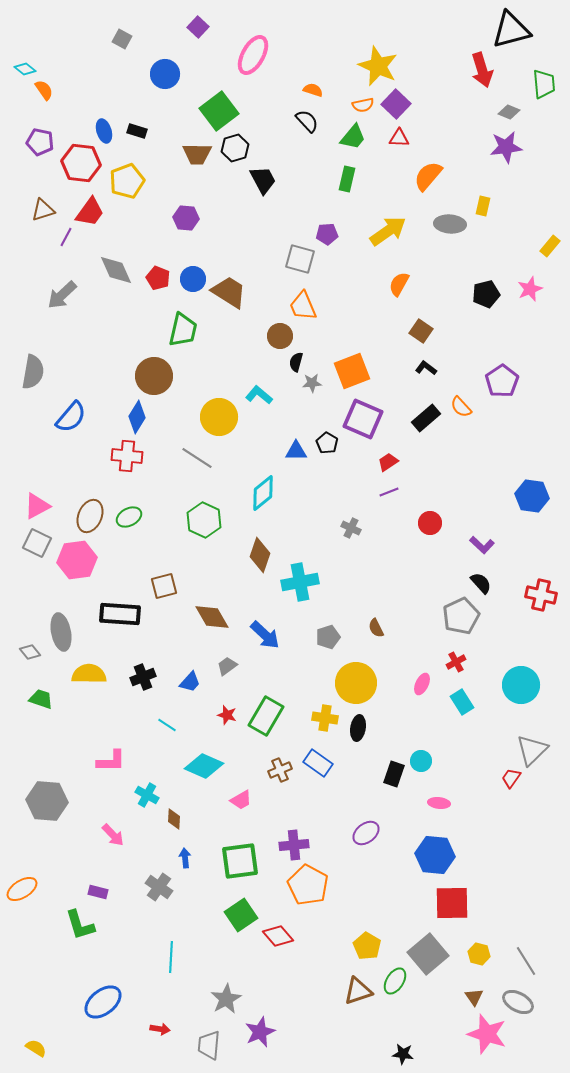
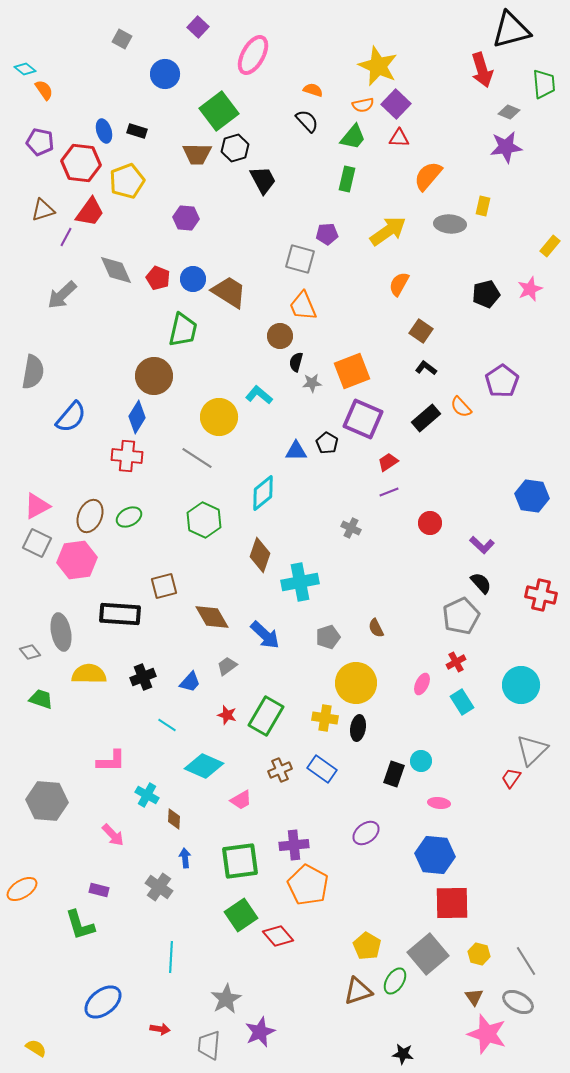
blue rectangle at (318, 763): moved 4 px right, 6 px down
purple rectangle at (98, 892): moved 1 px right, 2 px up
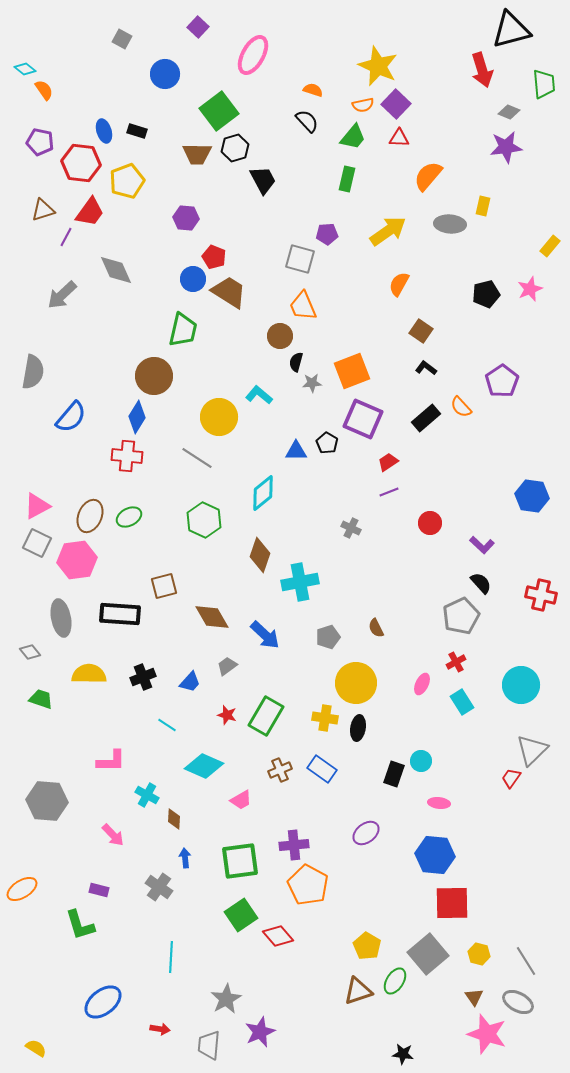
red pentagon at (158, 278): moved 56 px right, 21 px up
gray ellipse at (61, 632): moved 14 px up
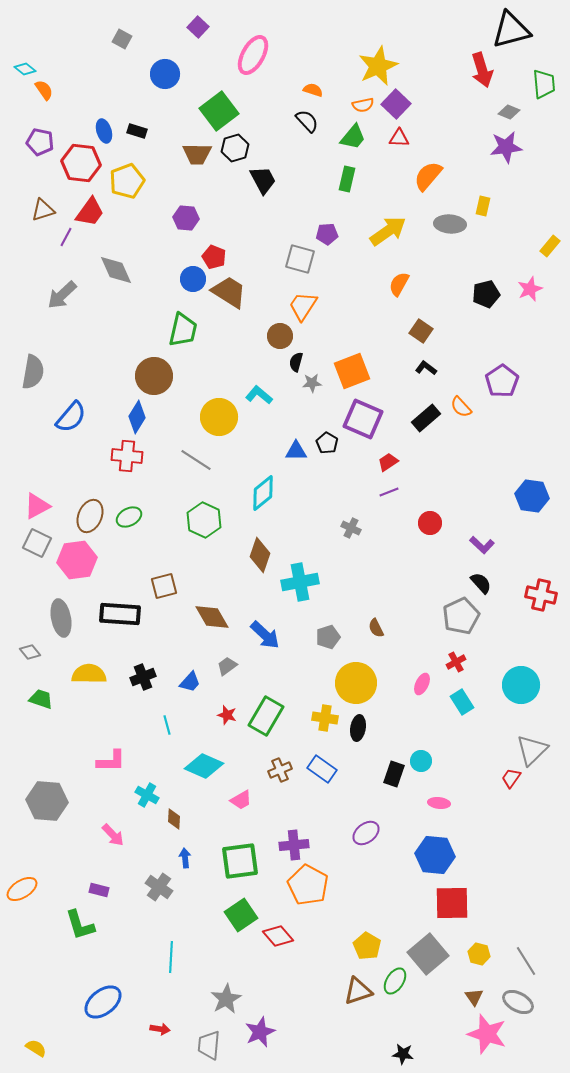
yellow star at (378, 66): rotated 24 degrees clockwise
orange trapezoid at (303, 306): rotated 56 degrees clockwise
gray line at (197, 458): moved 1 px left, 2 px down
cyan line at (167, 725): rotated 42 degrees clockwise
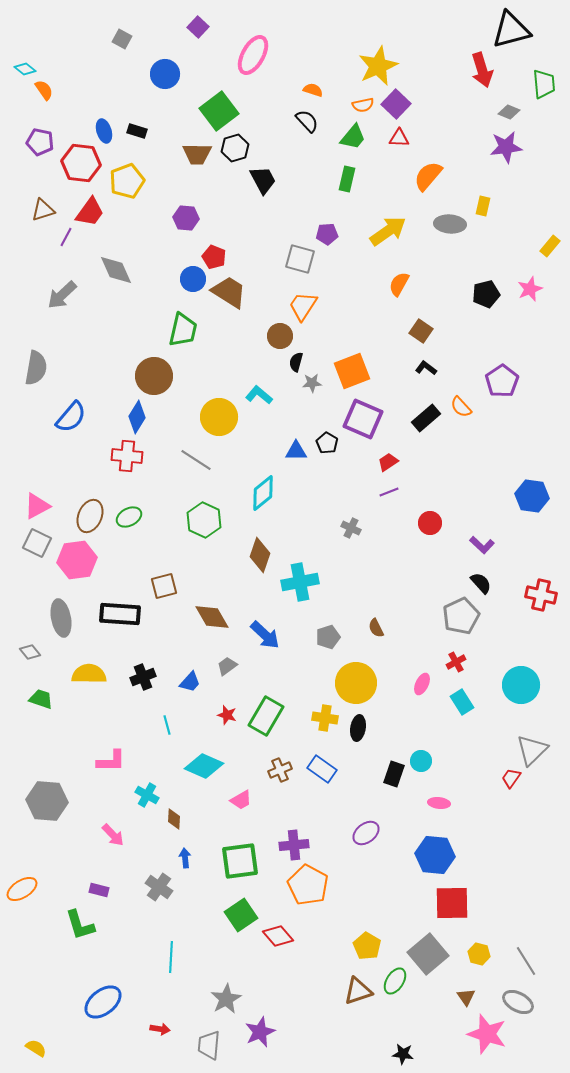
gray semicircle at (33, 372): moved 3 px right, 4 px up
brown triangle at (474, 997): moved 8 px left
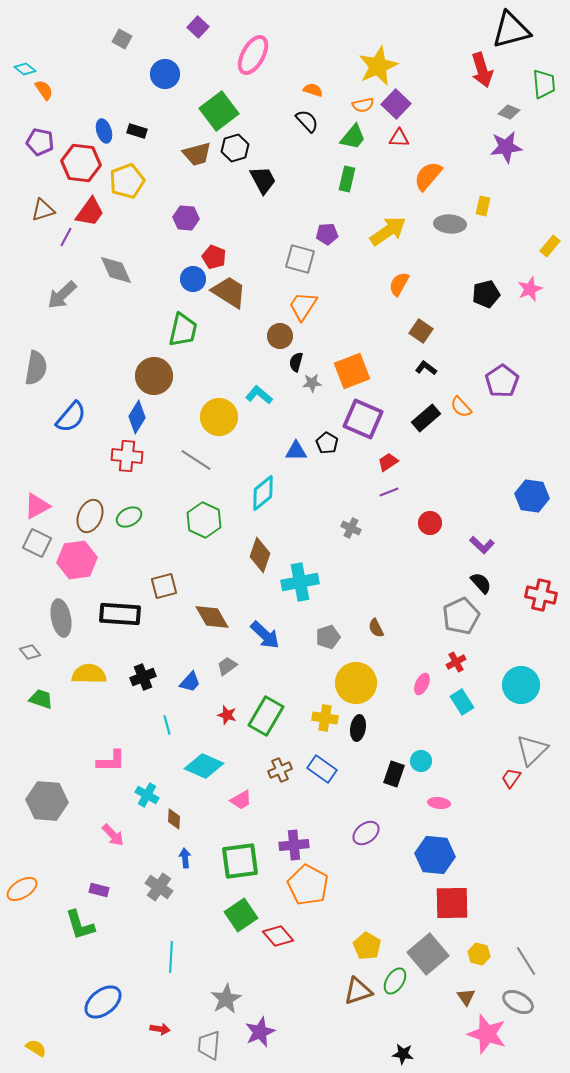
brown trapezoid at (197, 154): rotated 16 degrees counterclockwise
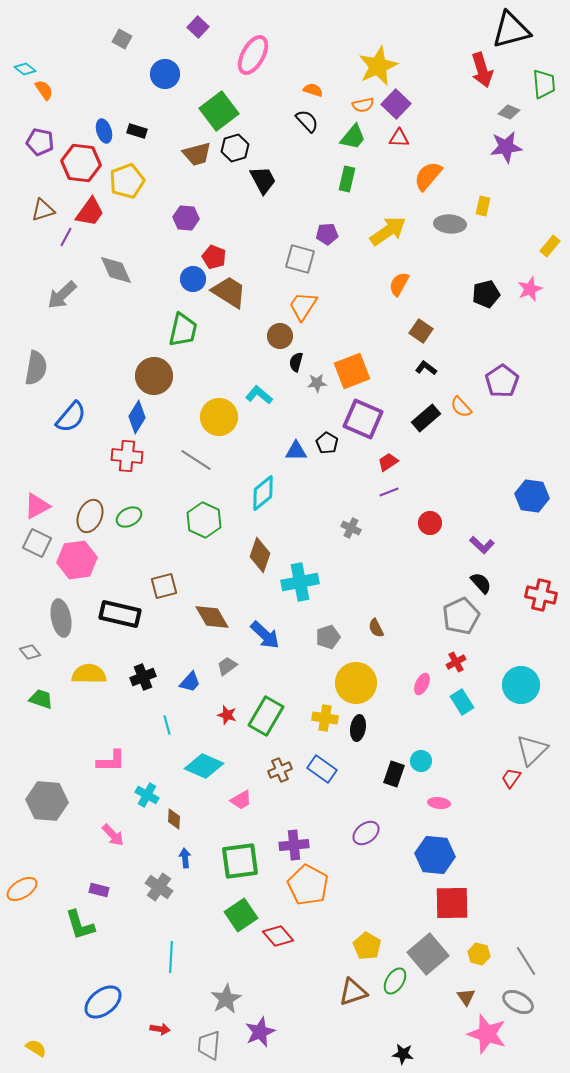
gray star at (312, 383): moved 5 px right
black rectangle at (120, 614): rotated 9 degrees clockwise
brown triangle at (358, 991): moved 5 px left, 1 px down
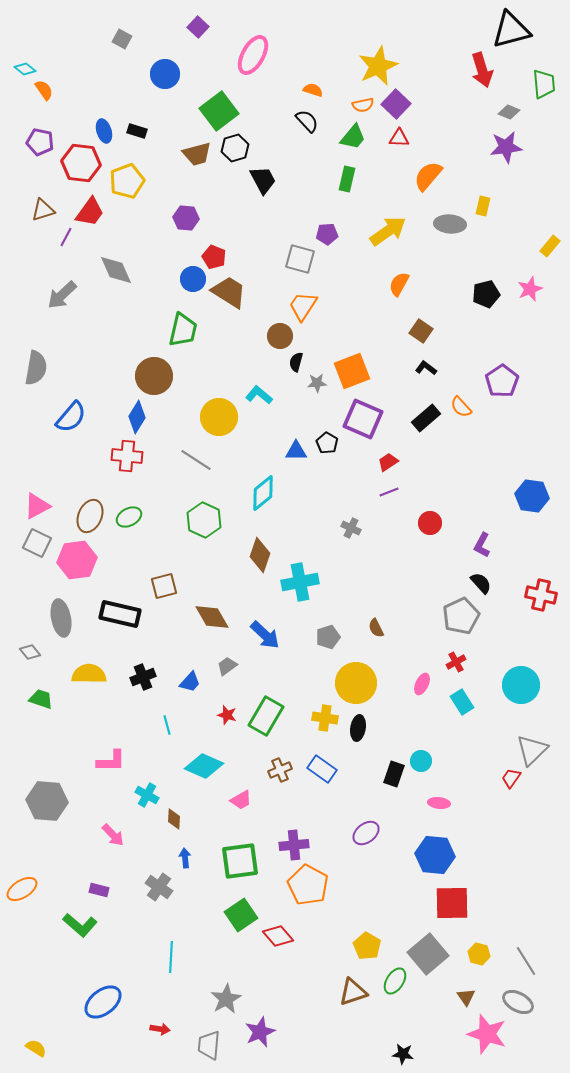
purple L-shape at (482, 545): rotated 75 degrees clockwise
green L-shape at (80, 925): rotated 32 degrees counterclockwise
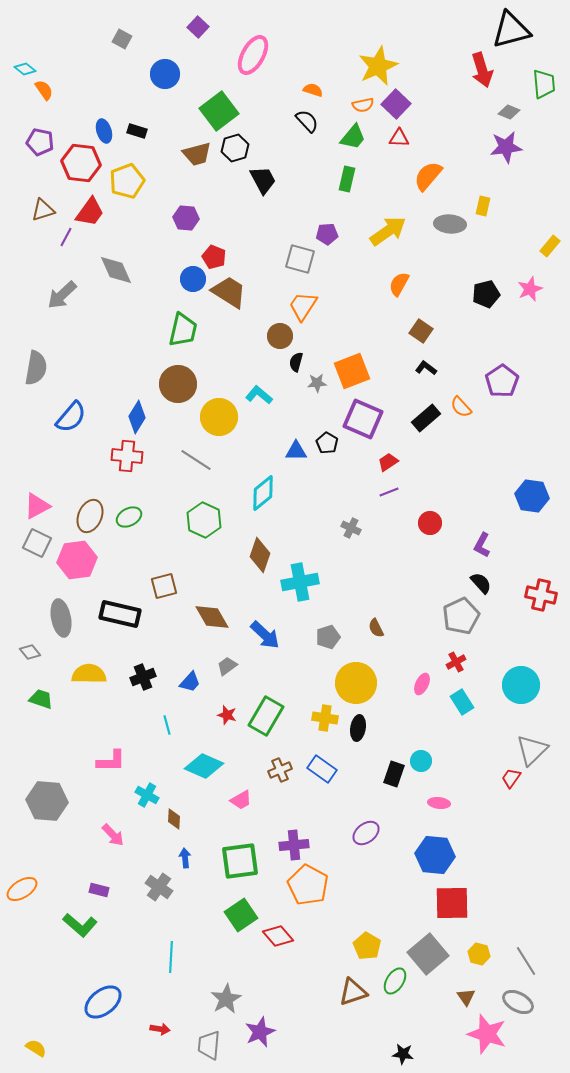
brown circle at (154, 376): moved 24 px right, 8 px down
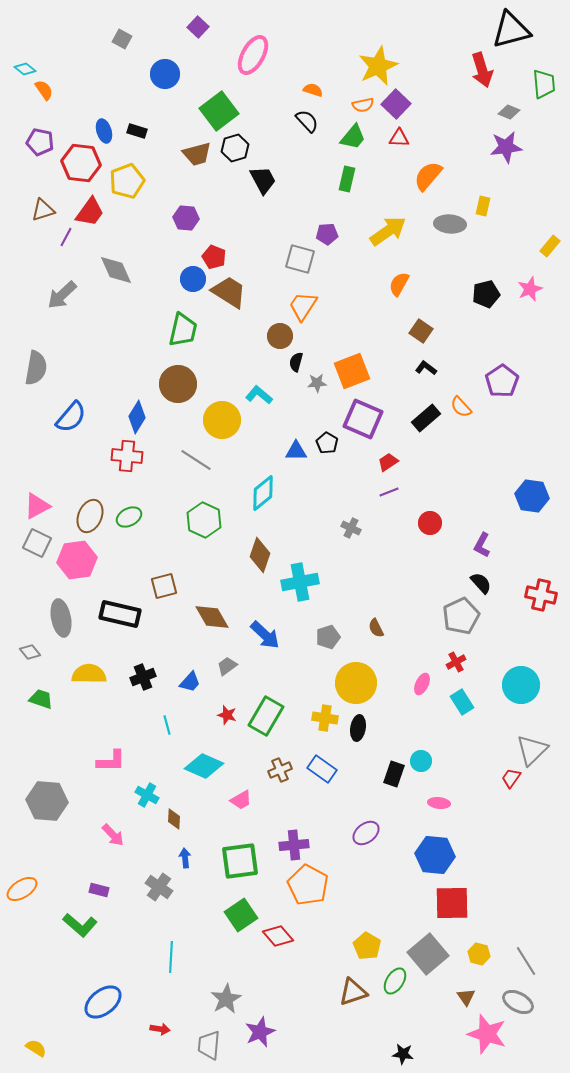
yellow circle at (219, 417): moved 3 px right, 3 px down
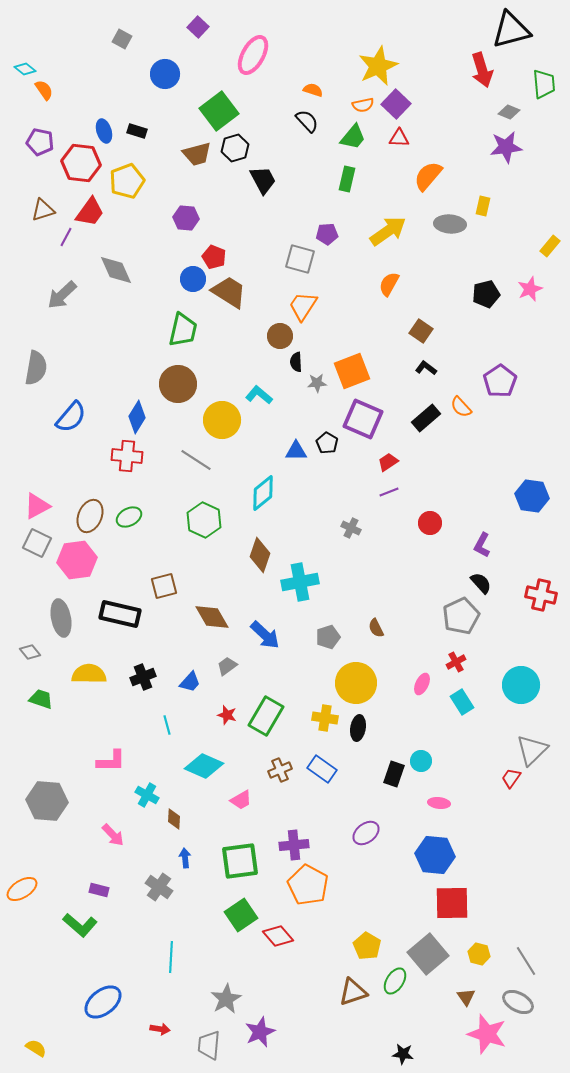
orange semicircle at (399, 284): moved 10 px left
black semicircle at (296, 362): rotated 18 degrees counterclockwise
purple pentagon at (502, 381): moved 2 px left
